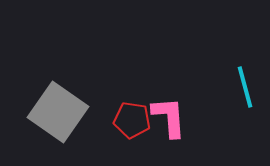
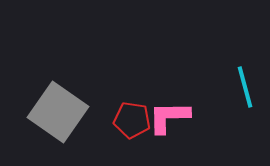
pink L-shape: rotated 87 degrees counterclockwise
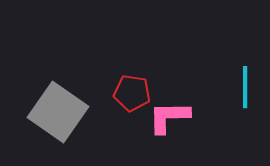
cyan line: rotated 15 degrees clockwise
red pentagon: moved 27 px up
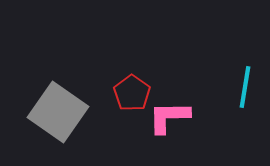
cyan line: rotated 9 degrees clockwise
red pentagon: rotated 27 degrees clockwise
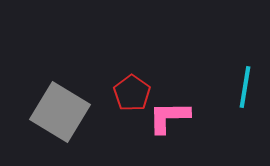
gray square: moved 2 px right; rotated 4 degrees counterclockwise
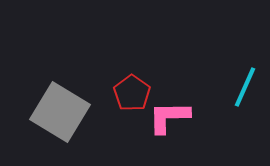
cyan line: rotated 15 degrees clockwise
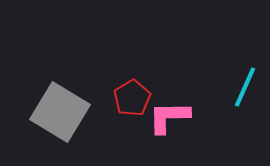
red pentagon: moved 5 px down; rotated 6 degrees clockwise
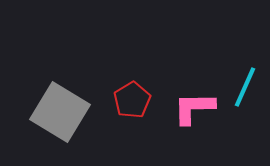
red pentagon: moved 2 px down
pink L-shape: moved 25 px right, 9 px up
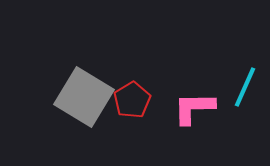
gray square: moved 24 px right, 15 px up
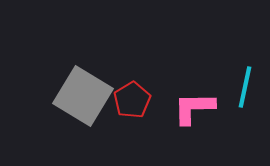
cyan line: rotated 12 degrees counterclockwise
gray square: moved 1 px left, 1 px up
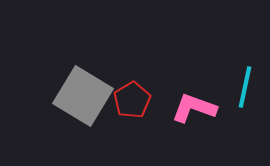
pink L-shape: rotated 21 degrees clockwise
